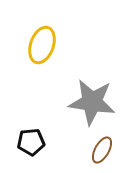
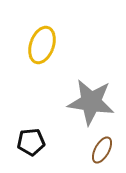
gray star: moved 1 px left
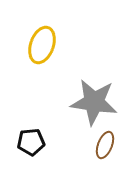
gray star: moved 3 px right
brown ellipse: moved 3 px right, 5 px up; rotated 8 degrees counterclockwise
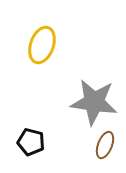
black pentagon: rotated 20 degrees clockwise
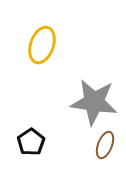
black pentagon: rotated 24 degrees clockwise
